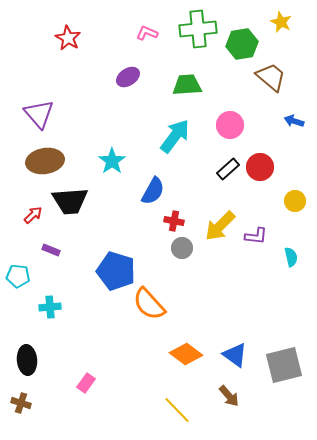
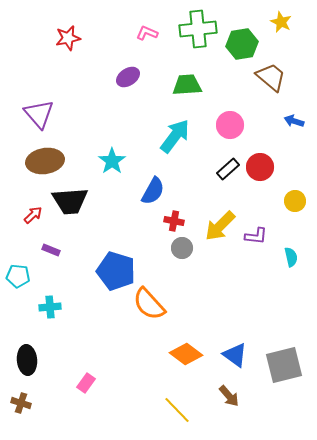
red star: rotated 30 degrees clockwise
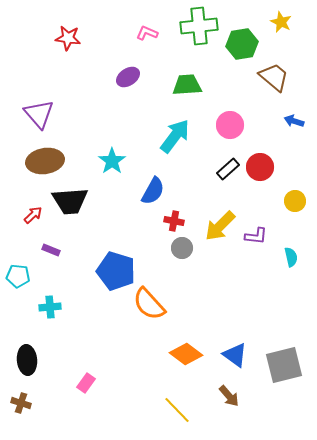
green cross: moved 1 px right, 3 px up
red star: rotated 20 degrees clockwise
brown trapezoid: moved 3 px right
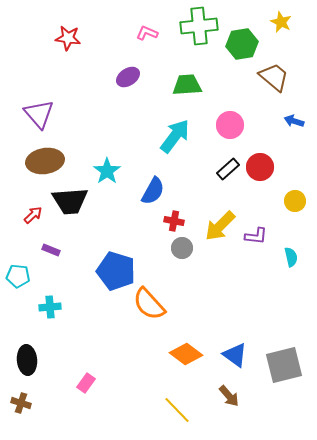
cyan star: moved 5 px left, 10 px down
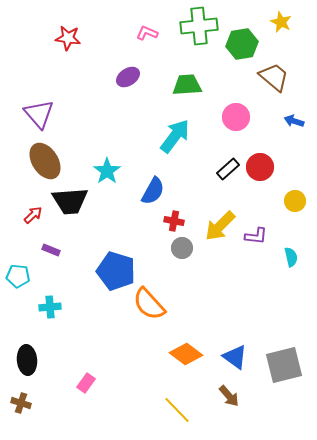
pink circle: moved 6 px right, 8 px up
brown ellipse: rotated 66 degrees clockwise
blue triangle: moved 2 px down
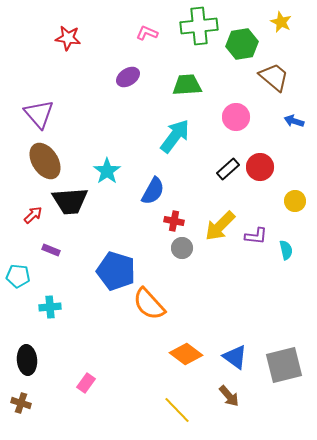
cyan semicircle: moved 5 px left, 7 px up
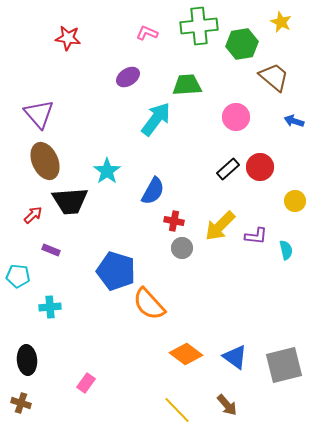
cyan arrow: moved 19 px left, 17 px up
brown ellipse: rotated 9 degrees clockwise
brown arrow: moved 2 px left, 9 px down
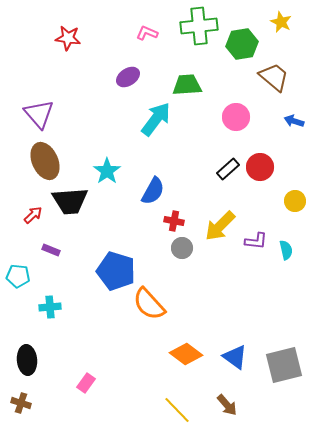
purple L-shape: moved 5 px down
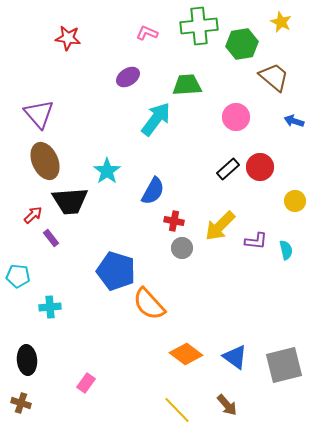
purple rectangle: moved 12 px up; rotated 30 degrees clockwise
